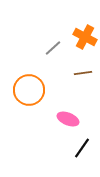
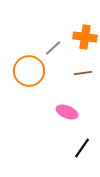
orange cross: rotated 20 degrees counterclockwise
orange circle: moved 19 px up
pink ellipse: moved 1 px left, 7 px up
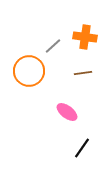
gray line: moved 2 px up
pink ellipse: rotated 15 degrees clockwise
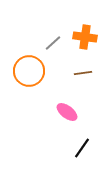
gray line: moved 3 px up
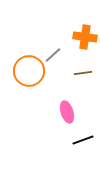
gray line: moved 12 px down
pink ellipse: rotated 35 degrees clockwise
black line: moved 1 px right, 8 px up; rotated 35 degrees clockwise
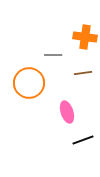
gray line: rotated 42 degrees clockwise
orange circle: moved 12 px down
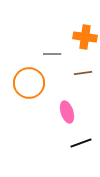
gray line: moved 1 px left, 1 px up
black line: moved 2 px left, 3 px down
